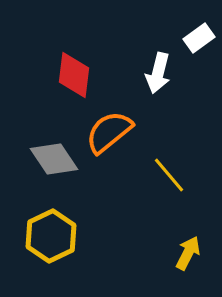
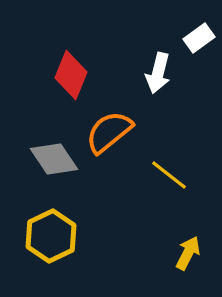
red diamond: moved 3 px left; rotated 15 degrees clockwise
yellow line: rotated 12 degrees counterclockwise
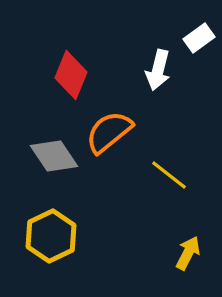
white arrow: moved 3 px up
gray diamond: moved 3 px up
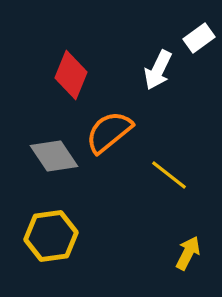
white arrow: rotated 12 degrees clockwise
yellow hexagon: rotated 18 degrees clockwise
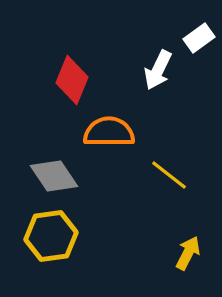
red diamond: moved 1 px right, 5 px down
orange semicircle: rotated 39 degrees clockwise
gray diamond: moved 20 px down
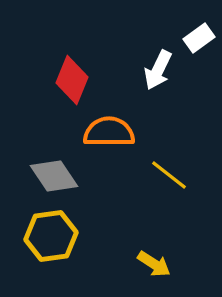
yellow arrow: moved 34 px left, 11 px down; rotated 96 degrees clockwise
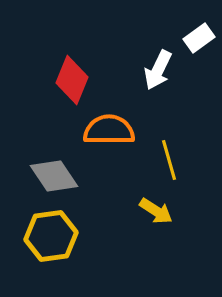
orange semicircle: moved 2 px up
yellow line: moved 15 px up; rotated 36 degrees clockwise
yellow arrow: moved 2 px right, 53 px up
